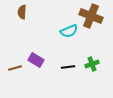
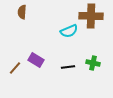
brown cross: rotated 20 degrees counterclockwise
green cross: moved 1 px right, 1 px up; rotated 32 degrees clockwise
brown line: rotated 32 degrees counterclockwise
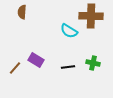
cyan semicircle: rotated 54 degrees clockwise
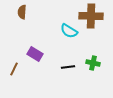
purple rectangle: moved 1 px left, 6 px up
brown line: moved 1 px left, 1 px down; rotated 16 degrees counterclockwise
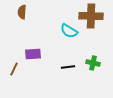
purple rectangle: moved 2 px left; rotated 35 degrees counterclockwise
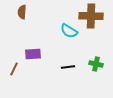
green cross: moved 3 px right, 1 px down
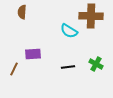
green cross: rotated 16 degrees clockwise
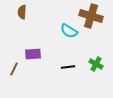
brown cross: rotated 15 degrees clockwise
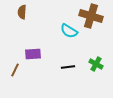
brown line: moved 1 px right, 1 px down
